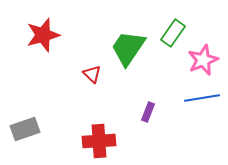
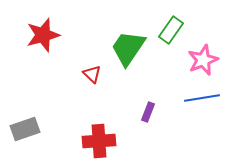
green rectangle: moved 2 px left, 3 px up
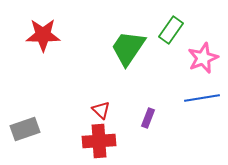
red star: rotated 16 degrees clockwise
pink star: moved 2 px up
red triangle: moved 9 px right, 36 px down
purple rectangle: moved 6 px down
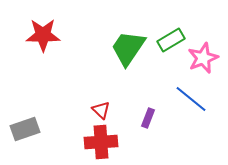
green rectangle: moved 10 px down; rotated 24 degrees clockwise
blue line: moved 11 px left, 1 px down; rotated 48 degrees clockwise
red cross: moved 2 px right, 1 px down
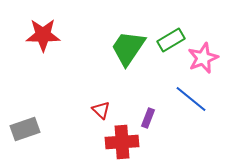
red cross: moved 21 px right
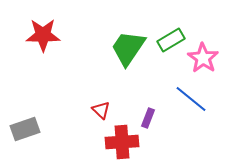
pink star: rotated 16 degrees counterclockwise
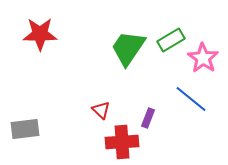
red star: moved 3 px left, 1 px up
gray rectangle: rotated 12 degrees clockwise
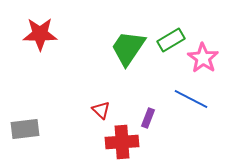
blue line: rotated 12 degrees counterclockwise
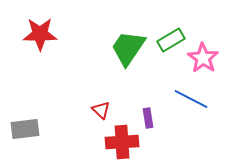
purple rectangle: rotated 30 degrees counterclockwise
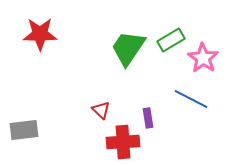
gray rectangle: moved 1 px left, 1 px down
red cross: moved 1 px right
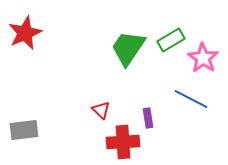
red star: moved 15 px left, 1 px up; rotated 24 degrees counterclockwise
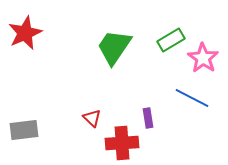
green trapezoid: moved 14 px left, 1 px up
blue line: moved 1 px right, 1 px up
red triangle: moved 9 px left, 8 px down
red cross: moved 1 px left, 1 px down
